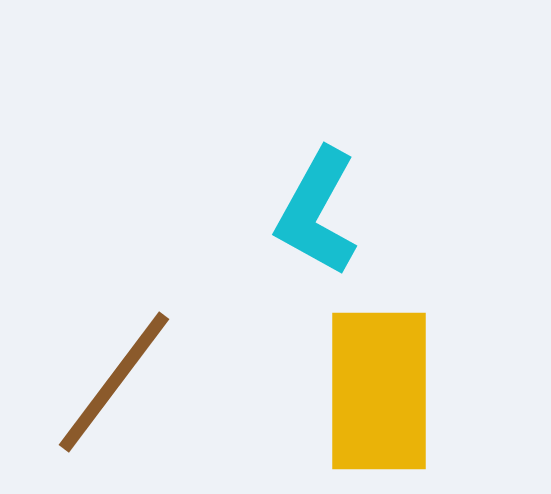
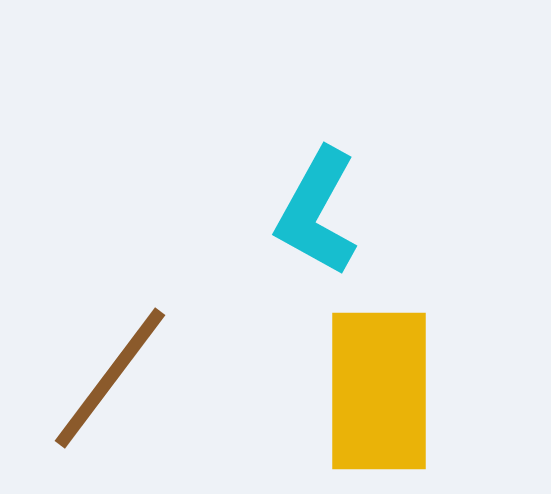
brown line: moved 4 px left, 4 px up
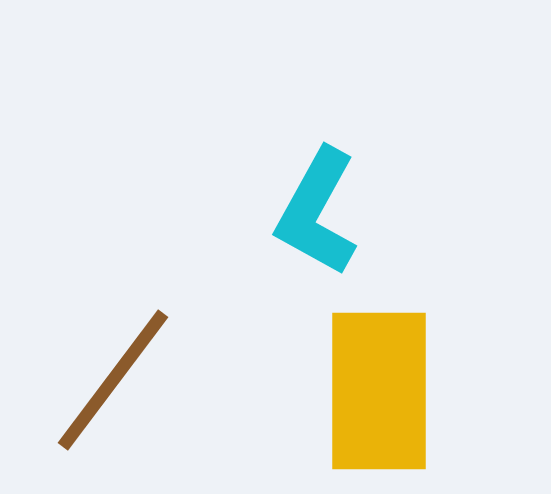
brown line: moved 3 px right, 2 px down
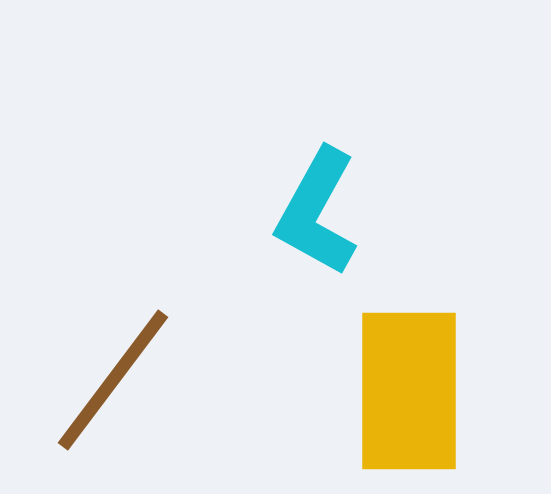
yellow rectangle: moved 30 px right
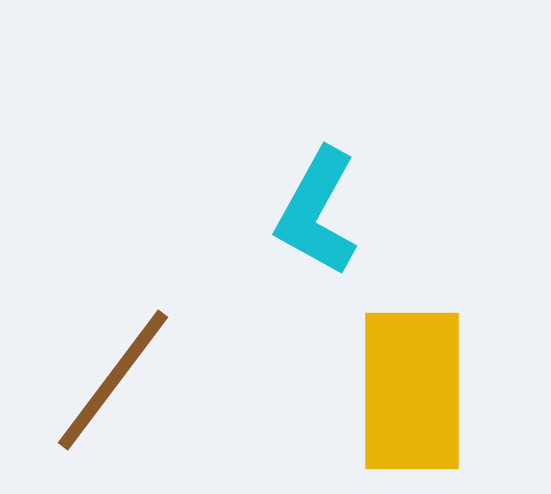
yellow rectangle: moved 3 px right
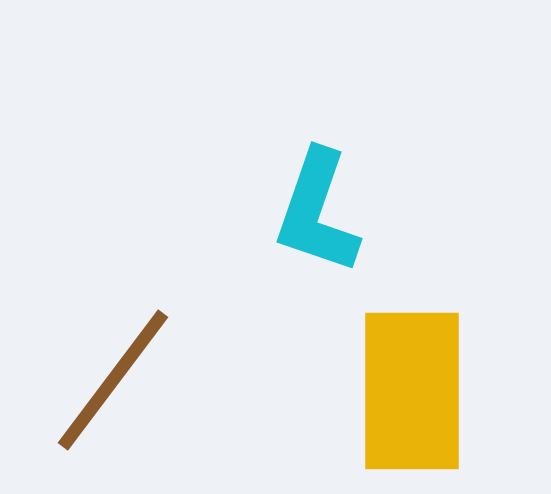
cyan L-shape: rotated 10 degrees counterclockwise
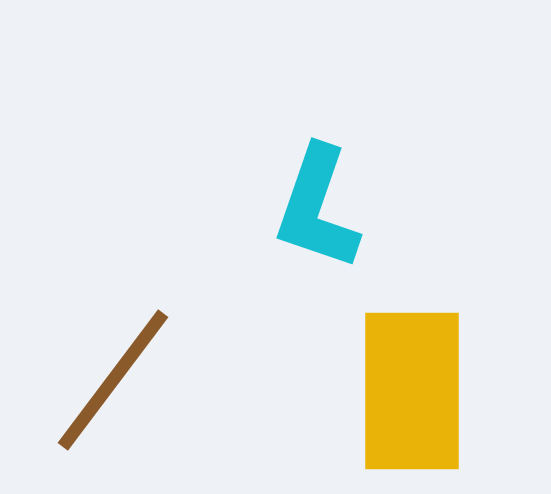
cyan L-shape: moved 4 px up
